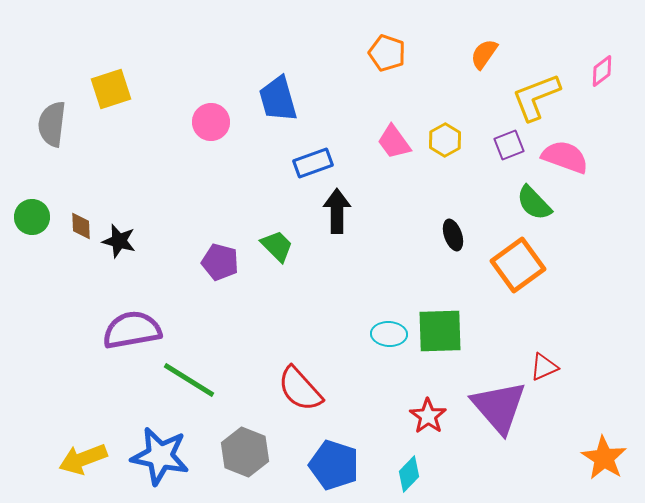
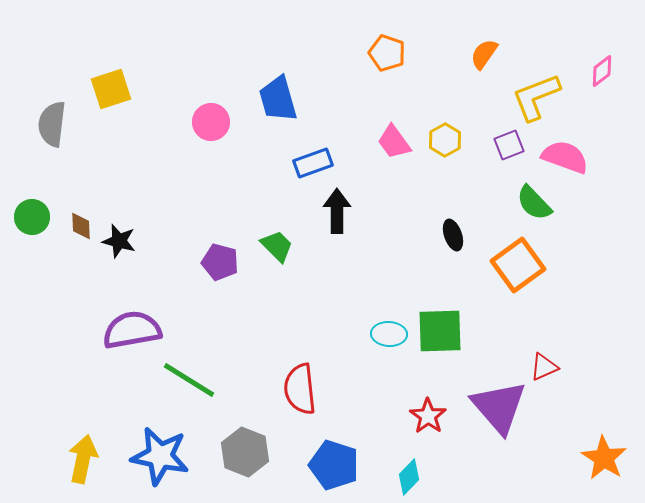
red semicircle: rotated 36 degrees clockwise
yellow arrow: rotated 123 degrees clockwise
cyan diamond: moved 3 px down
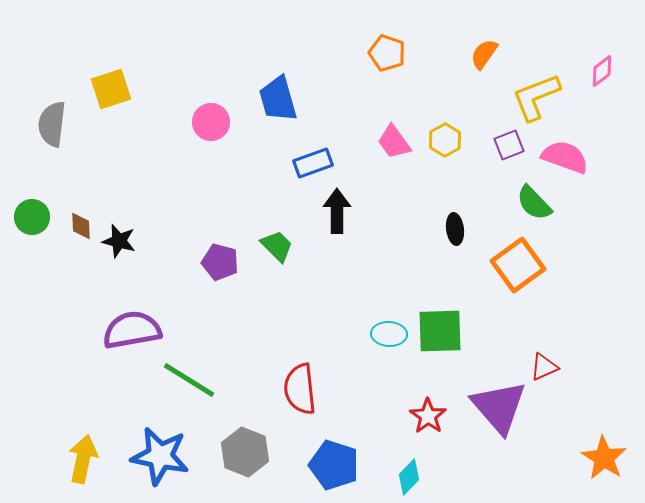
black ellipse: moved 2 px right, 6 px up; rotated 12 degrees clockwise
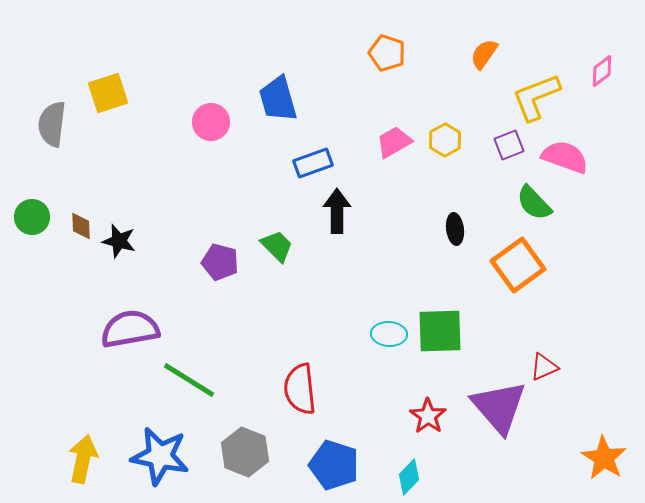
yellow square: moved 3 px left, 4 px down
pink trapezoid: rotated 96 degrees clockwise
purple semicircle: moved 2 px left, 1 px up
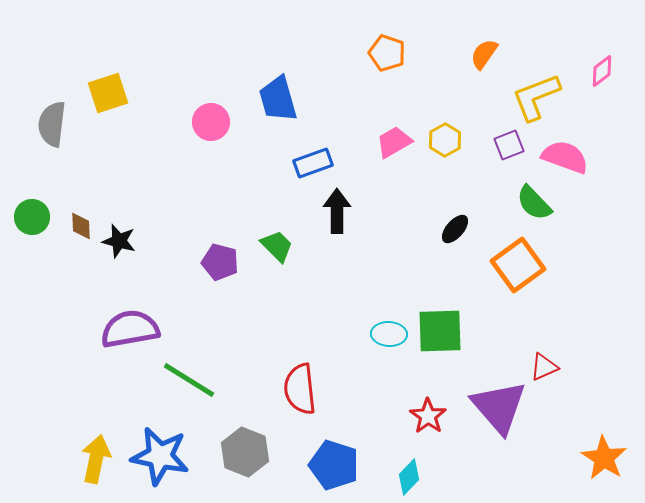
black ellipse: rotated 48 degrees clockwise
yellow arrow: moved 13 px right
